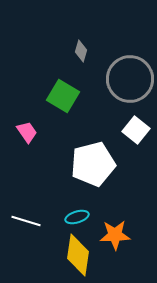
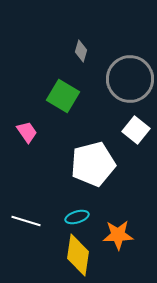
orange star: moved 3 px right
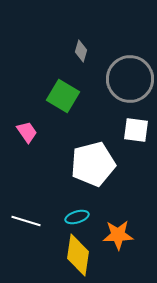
white square: rotated 32 degrees counterclockwise
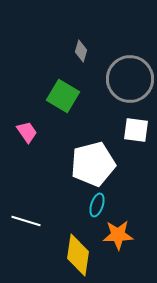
cyan ellipse: moved 20 px right, 12 px up; rotated 55 degrees counterclockwise
